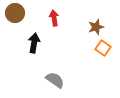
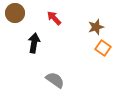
red arrow: rotated 35 degrees counterclockwise
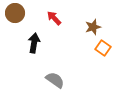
brown star: moved 3 px left
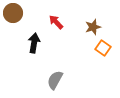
brown circle: moved 2 px left
red arrow: moved 2 px right, 4 px down
gray semicircle: rotated 96 degrees counterclockwise
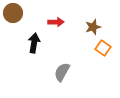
red arrow: rotated 133 degrees clockwise
gray semicircle: moved 7 px right, 8 px up
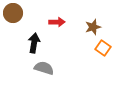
red arrow: moved 1 px right
gray semicircle: moved 18 px left, 4 px up; rotated 78 degrees clockwise
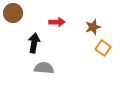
gray semicircle: rotated 12 degrees counterclockwise
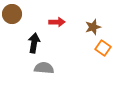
brown circle: moved 1 px left, 1 px down
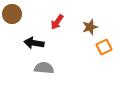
red arrow: rotated 126 degrees clockwise
brown star: moved 3 px left
black arrow: rotated 90 degrees counterclockwise
orange square: moved 1 px right, 1 px up; rotated 28 degrees clockwise
